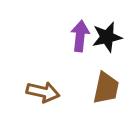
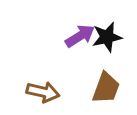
purple arrow: rotated 52 degrees clockwise
brown trapezoid: rotated 8 degrees clockwise
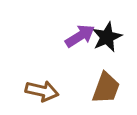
black star: rotated 12 degrees counterclockwise
brown arrow: moved 1 px left, 1 px up
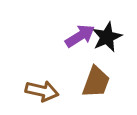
brown trapezoid: moved 10 px left, 6 px up
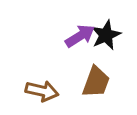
black star: moved 1 px left, 2 px up
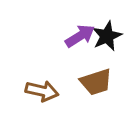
black star: moved 1 px right, 1 px down
brown trapezoid: rotated 52 degrees clockwise
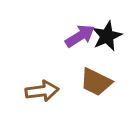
brown trapezoid: rotated 44 degrees clockwise
brown arrow: rotated 20 degrees counterclockwise
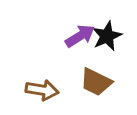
brown arrow: moved 1 px up; rotated 16 degrees clockwise
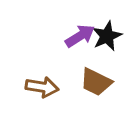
brown arrow: moved 3 px up
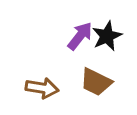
purple arrow: rotated 20 degrees counterclockwise
brown arrow: moved 1 px down
